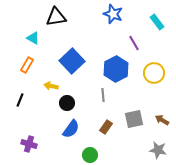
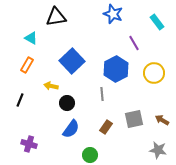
cyan triangle: moved 2 px left
gray line: moved 1 px left, 1 px up
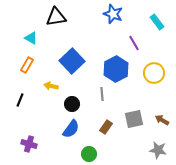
black circle: moved 5 px right, 1 px down
green circle: moved 1 px left, 1 px up
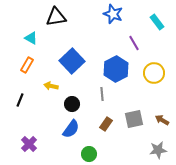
brown rectangle: moved 3 px up
purple cross: rotated 28 degrees clockwise
gray star: rotated 18 degrees counterclockwise
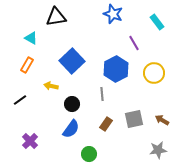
black line: rotated 32 degrees clockwise
purple cross: moved 1 px right, 3 px up
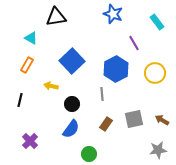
yellow circle: moved 1 px right
black line: rotated 40 degrees counterclockwise
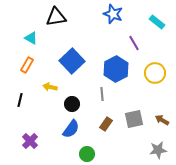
cyan rectangle: rotated 14 degrees counterclockwise
yellow arrow: moved 1 px left, 1 px down
green circle: moved 2 px left
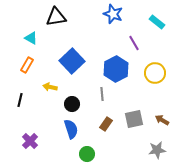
blue semicircle: rotated 54 degrees counterclockwise
gray star: moved 1 px left
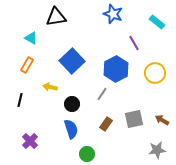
gray line: rotated 40 degrees clockwise
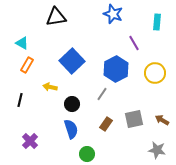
cyan rectangle: rotated 56 degrees clockwise
cyan triangle: moved 9 px left, 5 px down
gray star: rotated 18 degrees clockwise
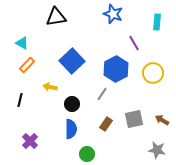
orange rectangle: rotated 14 degrees clockwise
yellow circle: moved 2 px left
blue semicircle: rotated 18 degrees clockwise
